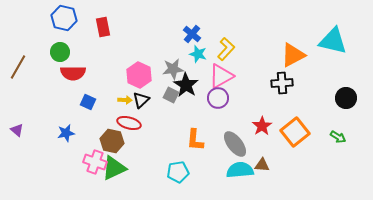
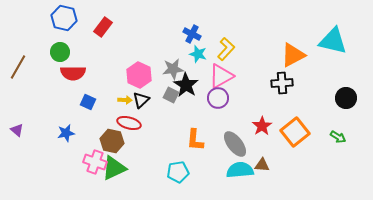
red rectangle: rotated 48 degrees clockwise
blue cross: rotated 12 degrees counterclockwise
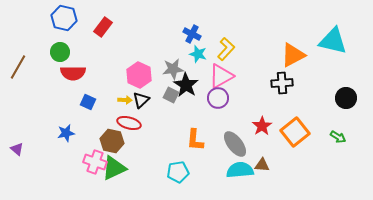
purple triangle: moved 19 px down
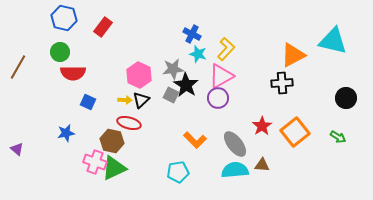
orange L-shape: rotated 50 degrees counterclockwise
cyan semicircle: moved 5 px left
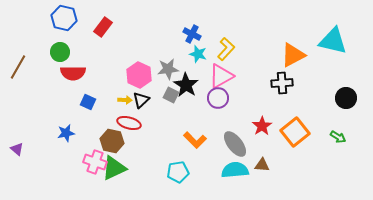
gray star: moved 5 px left
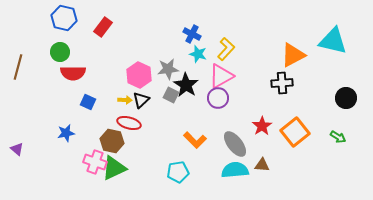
brown line: rotated 15 degrees counterclockwise
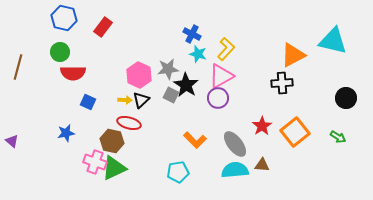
purple triangle: moved 5 px left, 8 px up
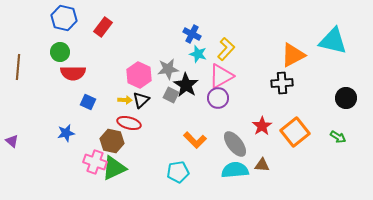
brown line: rotated 10 degrees counterclockwise
